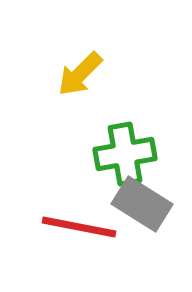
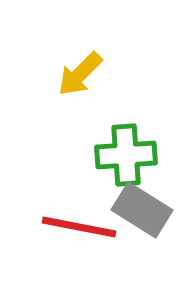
green cross: moved 1 px right, 1 px down; rotated 6 degrees clockwise
gray rectangle: moved 6 px down
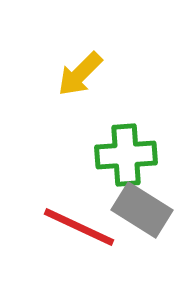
red line: rotated 14 degrees clockwise
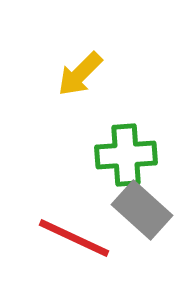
gray rectangle: rotated 10 degrees clockwise
red line: moved 5 px left, 11 px down
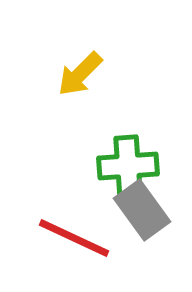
green cross: moved 2 px right, 11 px down
gray rectangle: rotated 12 degrees clockwise
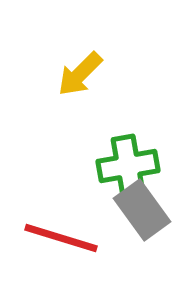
green cross: rotated 6 degrees counterclockwise
red line: moved 13 px left; rotated 8 degrees counterclockwise
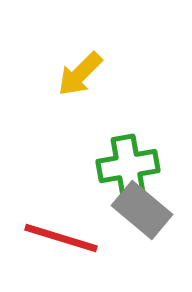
gray rectangle: rotated 14 degrees counterclockwise
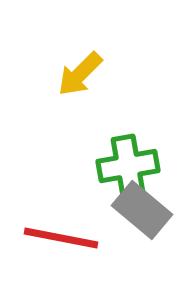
red line: rotated 6 degrees counterclockwise
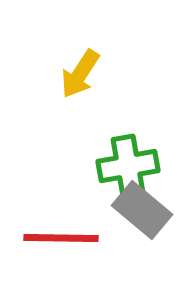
yellow arrow: rotated 12 degrees counterclockwise
red line: rotated 10 degrees counterclockwise
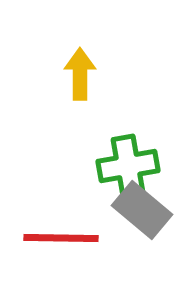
yellow arrow: rotated 147 degrees clockwise
